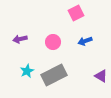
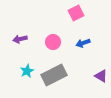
blue arrow: moved 2 px left, 2 px down
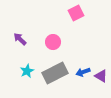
purple arrow: rotated 56 degrees clockwise
blue arrow: moved 29 px down
gray rectangle: moved 1 px right, 2 px up
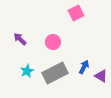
blue arrow: moved 1 px right, 5 px up; rotated 136 degrees clockwise
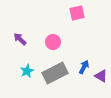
pink square: moved 1 px right; rotated 14 degrees clockwise
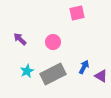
gray rectangle: moved 2 px left, 1 px down
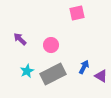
pink circle: moved 2 px left, 3 px down
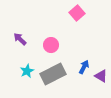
pink square: rotated 28 degrees counterclockwise
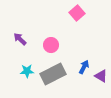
cyan star: rotated 24 degrees clockwise
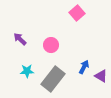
gray rectangle: moved 5 px down; rotated 25 degrees counterclockwise
